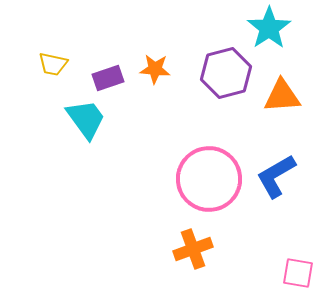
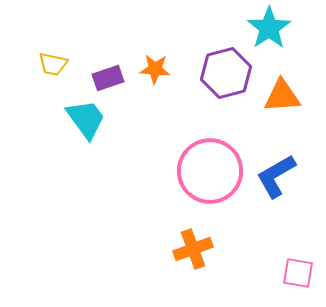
pink circle: moved 1 px right, 8 px up
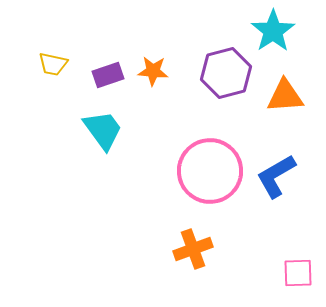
cyan star: moved 4 px right, 3 px down
orange star: moved 2 px left, 2 px down
purple rectangle: moved 3 px up
orange triangle: moved 3 px right
cyan trapezoid: moved 17 px right, 11 px down
pink square: rotated 12 degrees counterclockwise
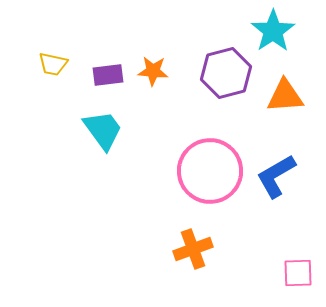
purple rectangle: rotated 12 degrees clockwise
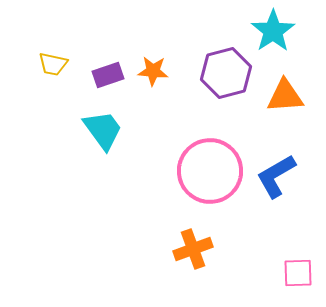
purple rectangle: rotated 12 degrees counterclockwise
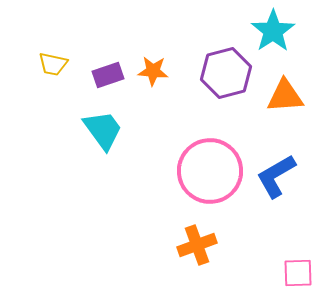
orange cross: moved 4 px right, 4 px up
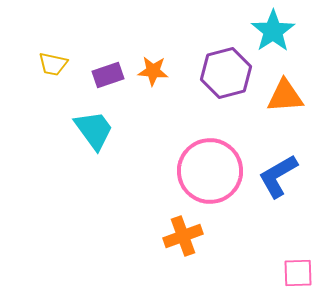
cyan trapezoid: moved 9 px left
blue L-shape: moved 2 px right
orange cross: moved 14 px left, 9 px up
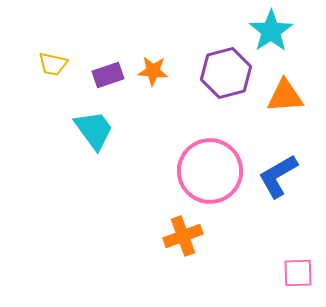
cyan star: moved 2 px left
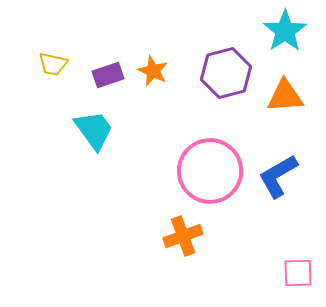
cyan star: moved 14 px right
orange star: rotated 20 degrees clockwise
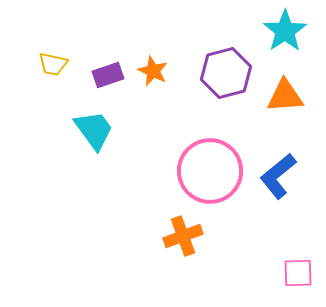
blue L-shape: rotated 9 degrees counterclockwise
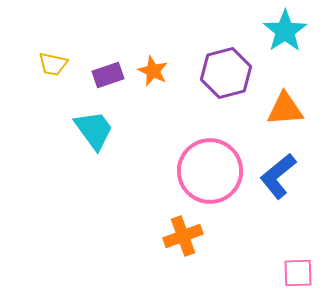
orange triangle: moved 13 px down
